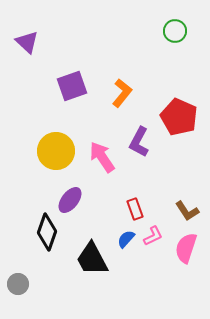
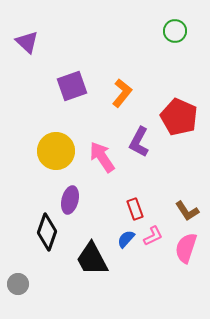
purple ellipse: rotated 24 degrees counterclockwise
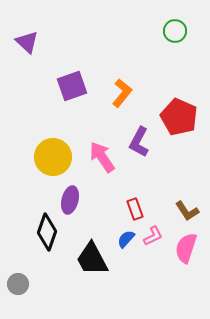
yellow circle: moved 3 px left, 6 px down
